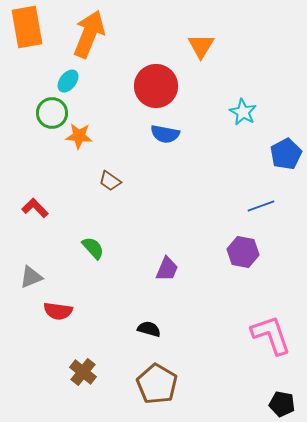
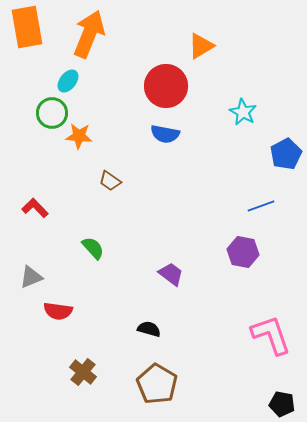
orange triangle: rotated 28 degrees clockwise
red circle: moved 10 px right
purple trapezoid: moved 4 px right, 5 px down; rotated 76 degrees counterclockwise
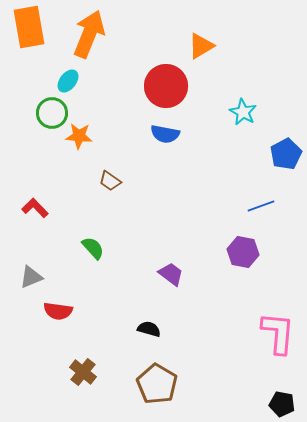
orange rectangle: moved 2 px right
pink L-shape: moved 7 px right, 2 px up; rotated 24 degrees clockwise
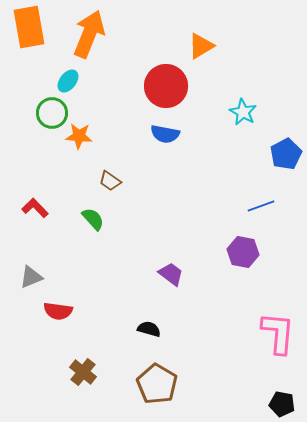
green semicircle: moved 29 px up
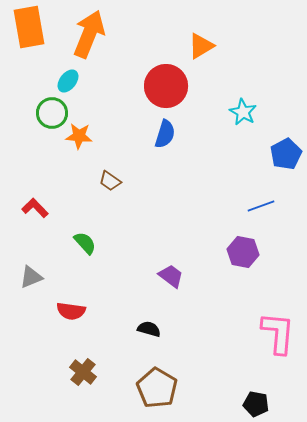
blue semicircle: rotated 84 degrees counterclockwise
green semicircle: moved 8 px left, 24 px down
purple trapezoid: moved 2 px down
red semicircle: moved 13 px right
brown pentagon: moved 4 px down
black pentagon: moved 26 px left
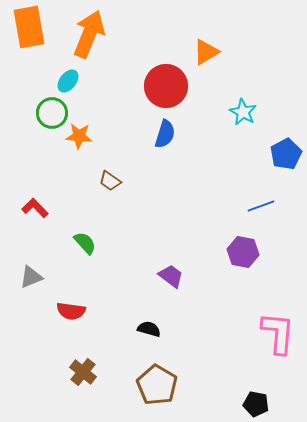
orange triangle: moved 5 px right, 6 px down
brown pentagon: moved 3 px up
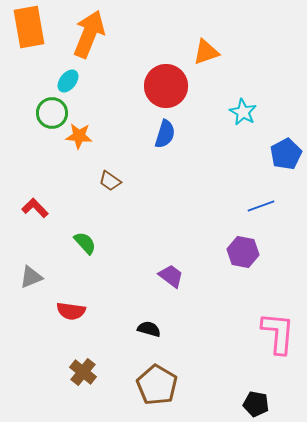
orange triangle: rotated 12 degrees clockwise
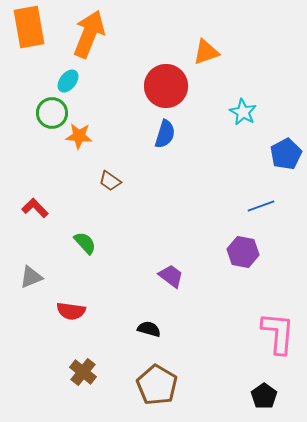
black pentagon: moved 8 px right, 8 px up; rotated 25 degrees clockwise
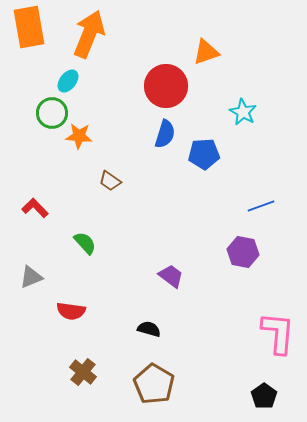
blue pentagon: moved 82 px left; rotated 24 degrees clockwise
brown pentagon: moved 3 px left, 1 px up
